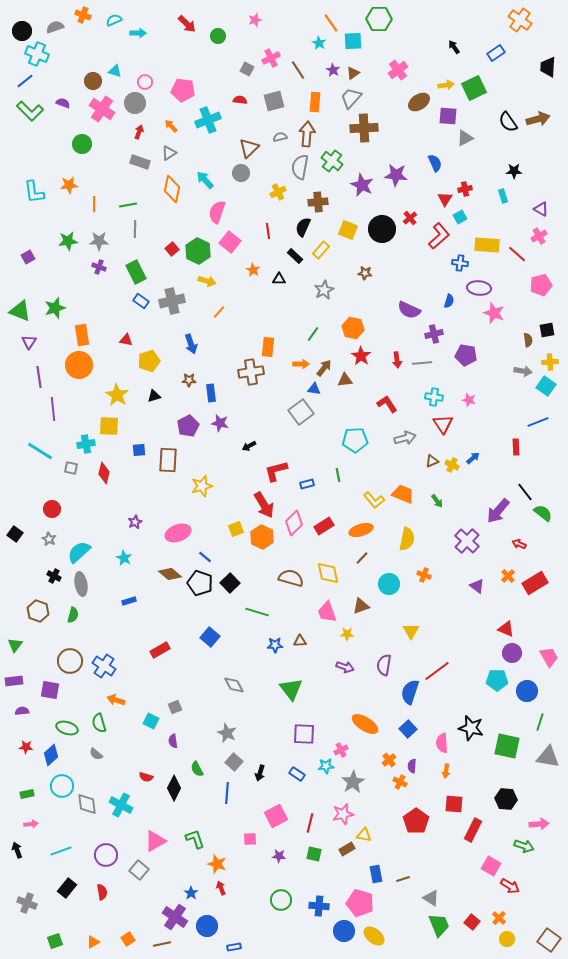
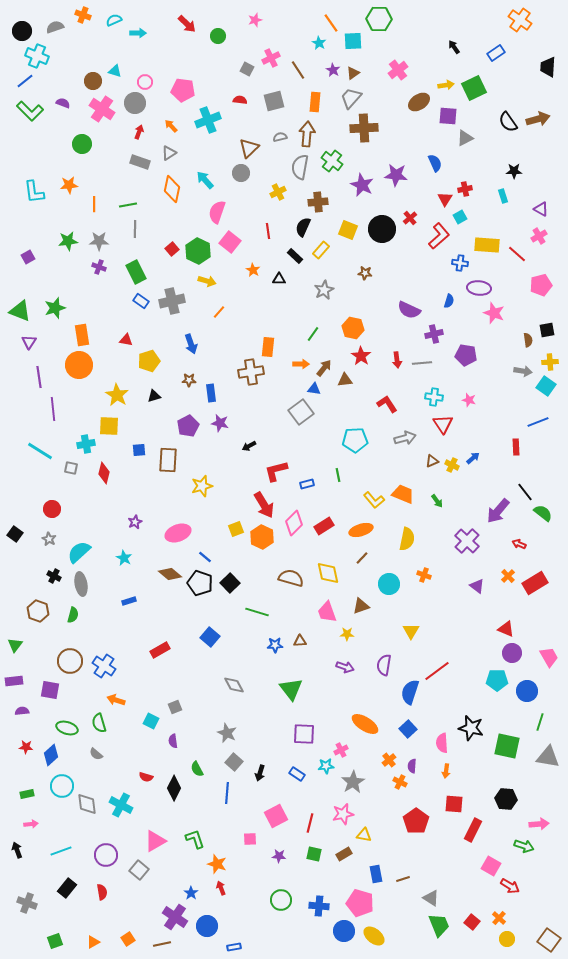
cyan cross at (37, 54): moved 2 px down
brown rectangle at (347, 849): moved 3 px left, 5 px down
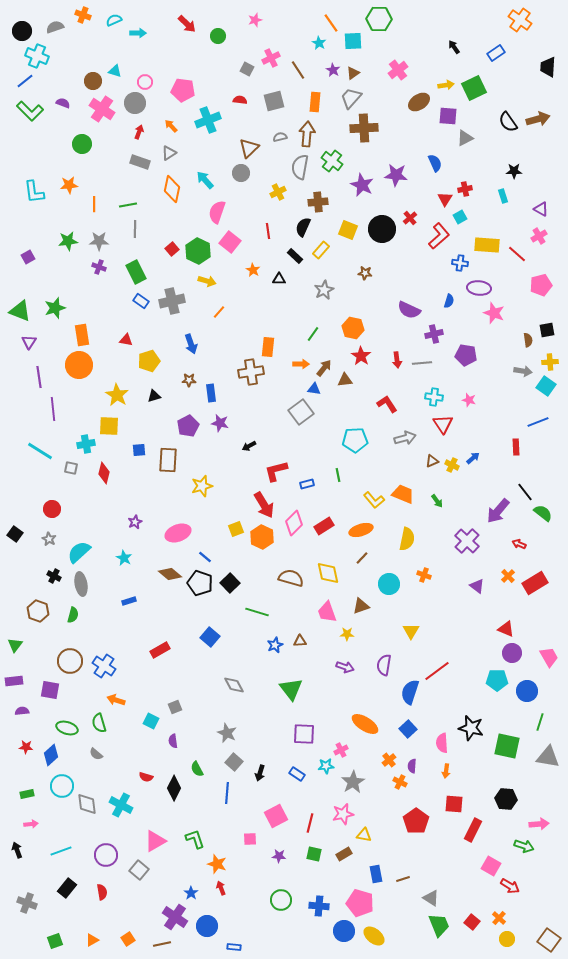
blue star at (275, 645): rotated 21 degrees counterclockwise
orange triangle at (93, 942): moved 1 px left, 2 px up
blue rectangle at (234, 947): rotated 16 degrees clockwise
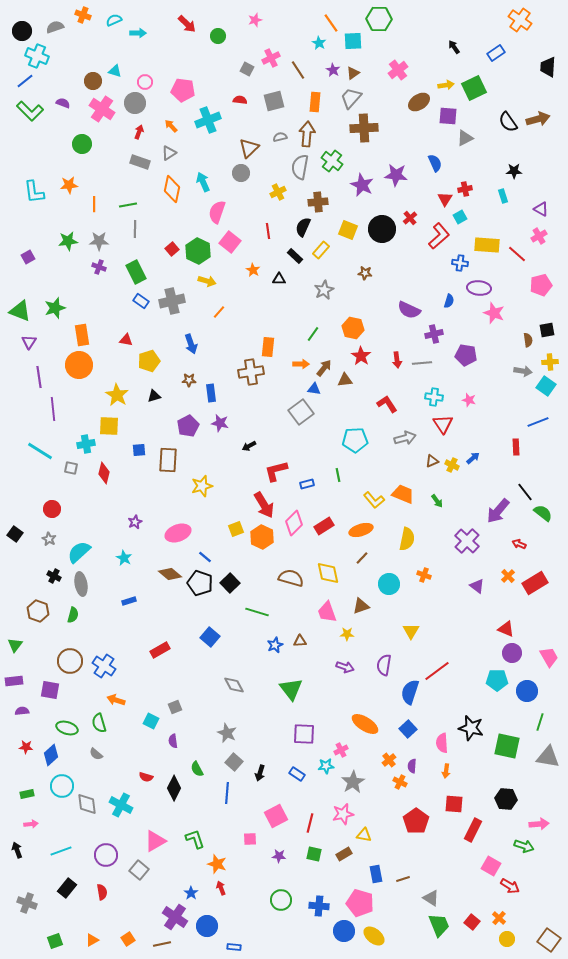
cyan arrow at (205, 180): moved 2 px left, 2 px down; rotated 18 degrees clockwise
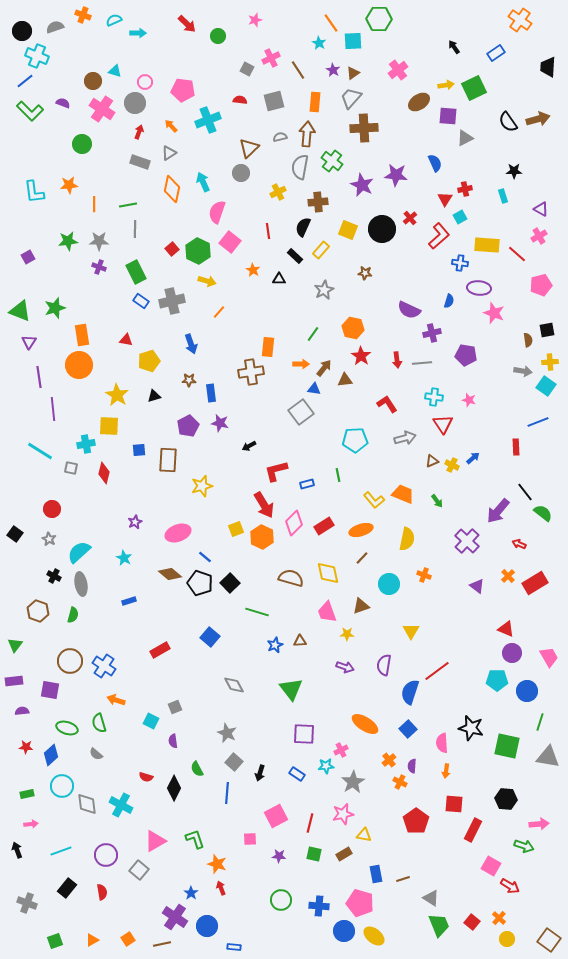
purple cross at (434, 334): moved 2 px left, 1 px up
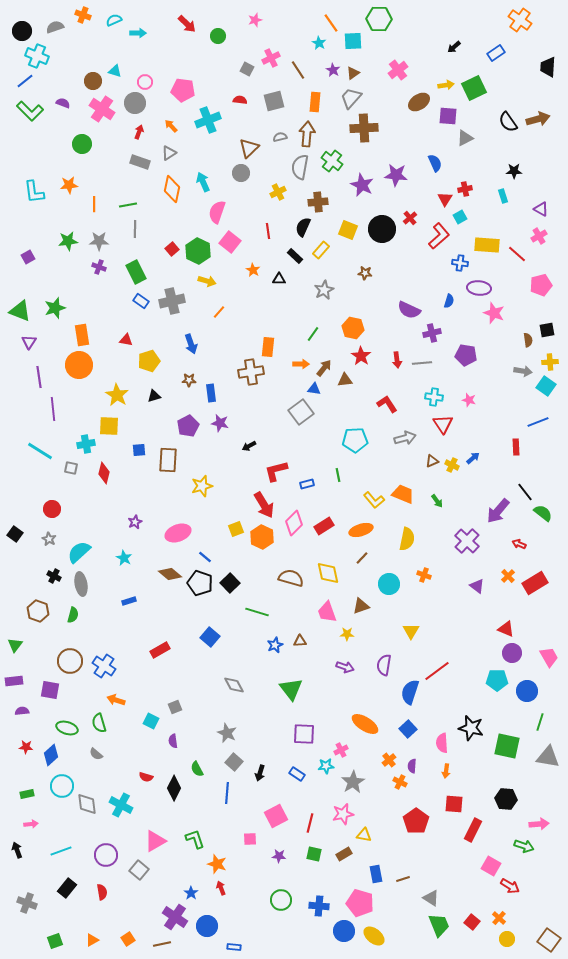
black arrow at (454, 47): rotated 96 degrees counterclockwise
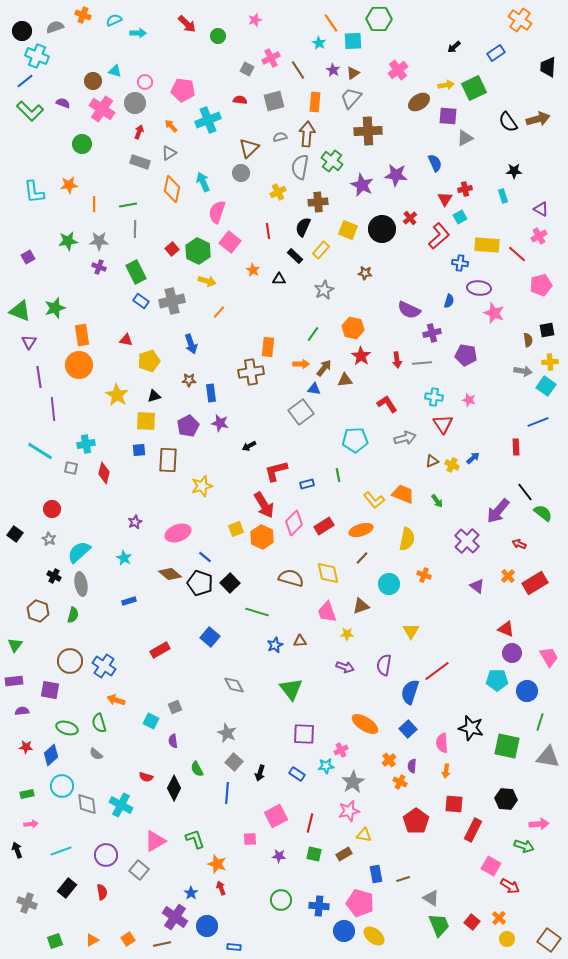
brown cross at (364, 128): moved 4 px right, 3 px down
yellow square at (109, 426): moved 37 px right, 5 px up
pink star at (343, 814): moved 6 px right, 3 px up
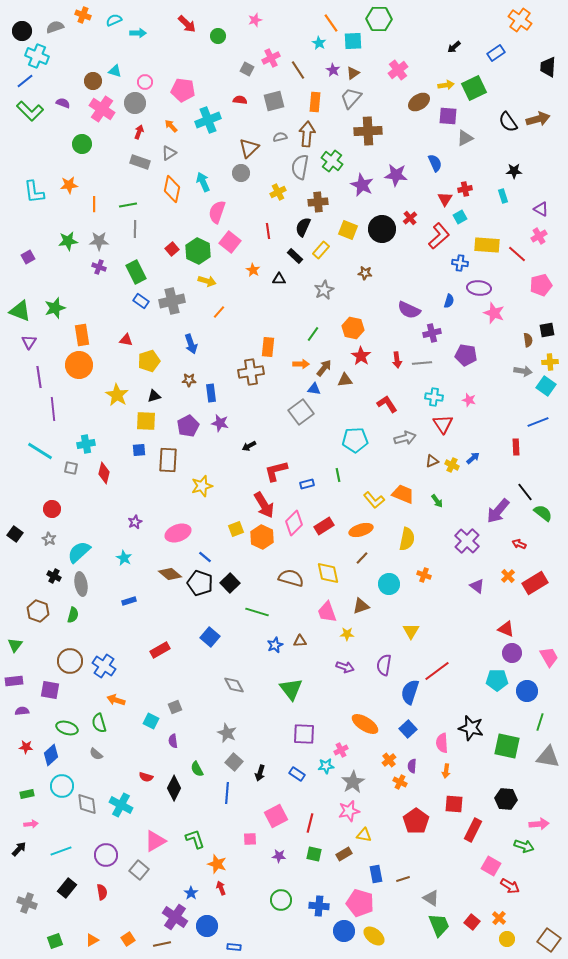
black arrow at (17, 850): moved 2 px right, 1 px up; rotated 63 degrees clockwise
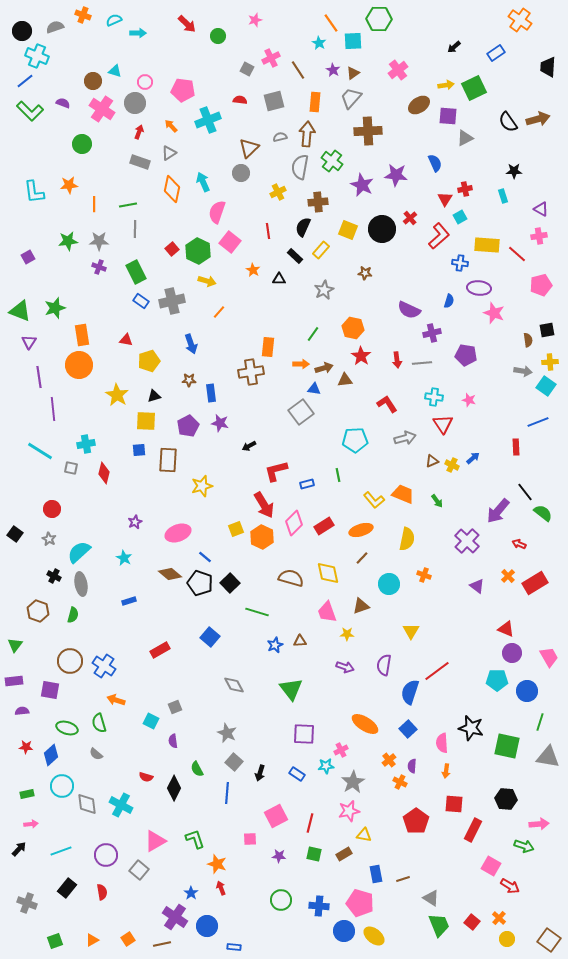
brown ellipse at (419, 102): moved 3 px down
pink cross at (539, 236): rotated 21 degrees clockwise
brown arrow at (324, 368): rotated 36 degrees clockwise
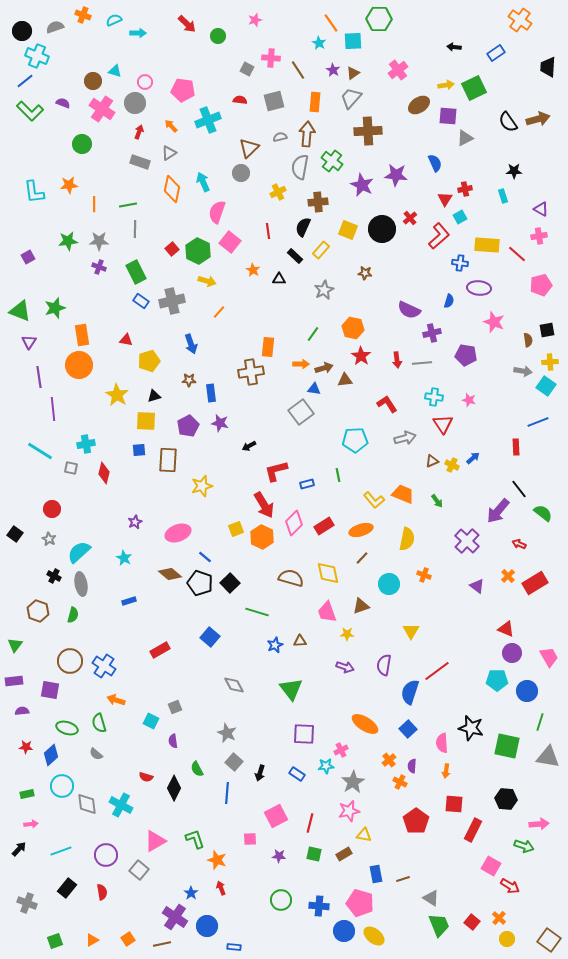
black arrow at (454, 47): rotated 48 degrees clockwise
pink cross at (271, 58): rotated 30 degrees clockwise
pink star at (494, 313): moved 9 px down
black line at (525, 492): moved 6 px left, 3 px up
orange star at (217, 864): moved 4 px up
